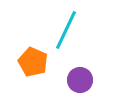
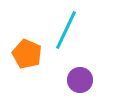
orange pentagon: moved 6 px left, 8 px up
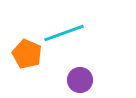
cyan line: moved 2 px left, 3 px down; rotated 45 degrees clockwise
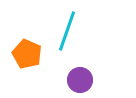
cyan line: moved 3 px right, 2 px up; rotated 51 degrees counterclockwise
